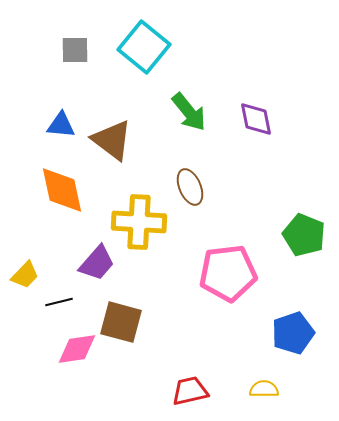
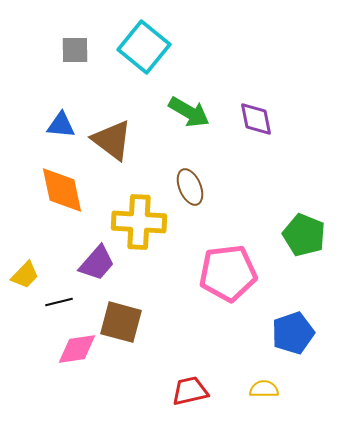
green arrow: rotated 21 degrees counterclockwise
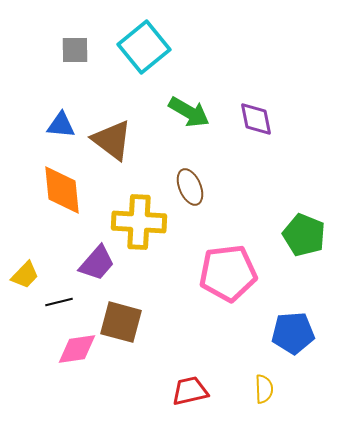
cyan square: rotated 12 degrees clockwise
orange diamond: rotated 6 degrees clockwise
blue pentagon: rotated 15 degrees clockwise
yellow semicircle: rotated 88 degrees clockwise
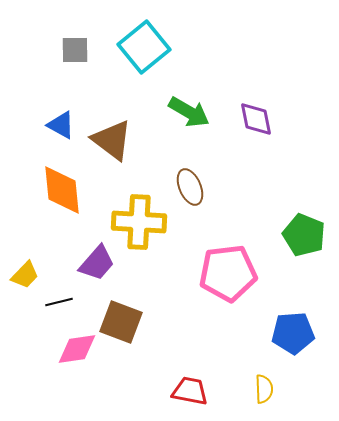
blue triangle: rotated 24 degrees clockwise
brown square: rotated 6 degrees clockwise
red trapezoid: rotated 24 degrees clockwise
